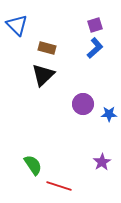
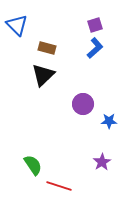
blue star: moved 7 px down
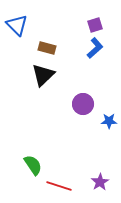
purple star: moved 2 px left, 20 px down
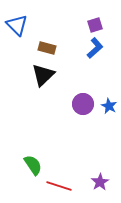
blue star: moved 15 px up; rotated 28 degrees clockwise
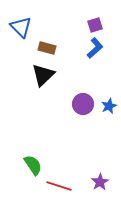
blue triangle: moved 4 px right, 2 px down
blue star: rotated 21 degrees clockwise
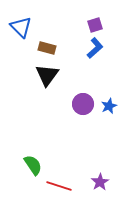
black triangle: moved 4 px right; rotated 10 degrees counterclockwise
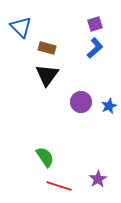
purple square: moved 1 px up
purple circle: moved 2 px left, 2 px up
green semicircle: moved 12 px right, 8 px up
purple star: moved 2 px left, 3 px up
